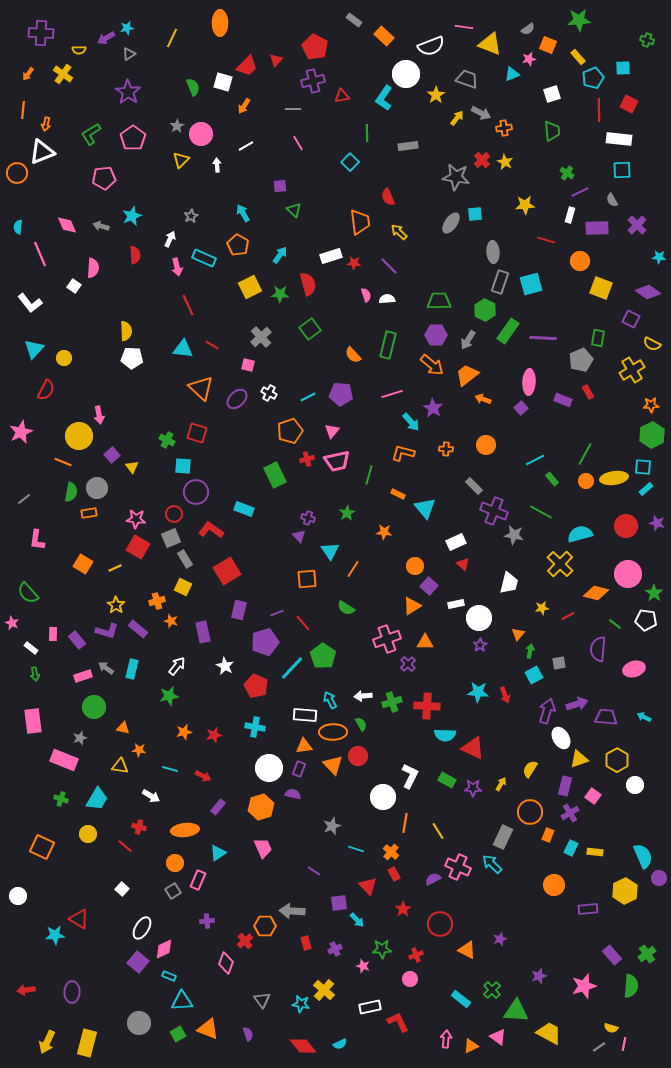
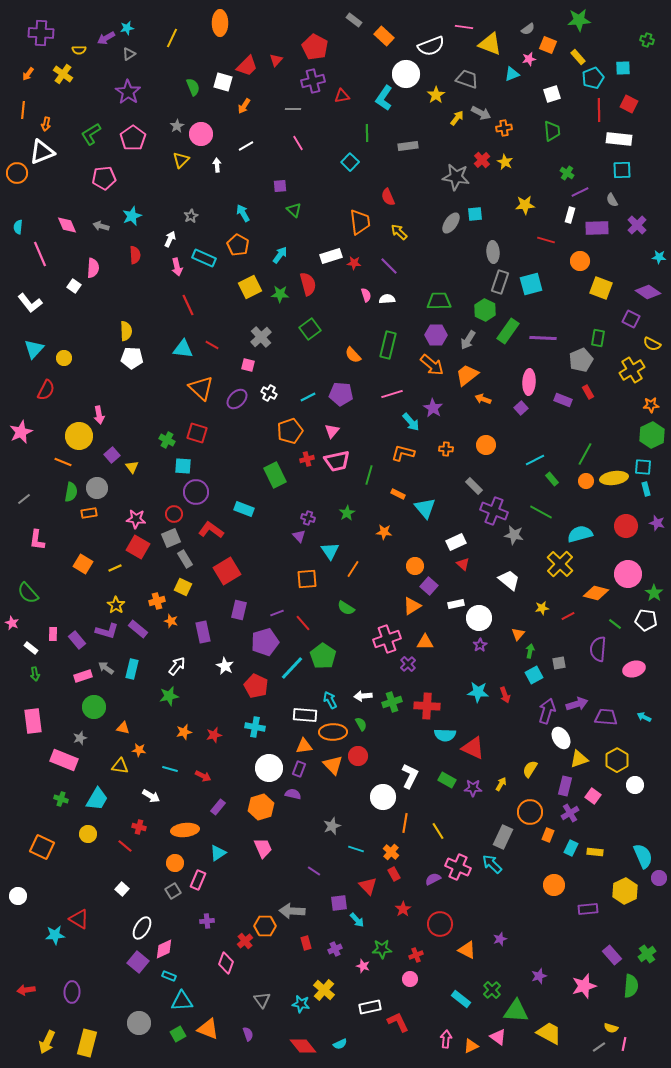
cyan rectangle at (646, 489): rotated 64 degrees counterclockwise
white trapezoid at (509, 583): moved 3 px up; rotated 65 degrees counterclockwise
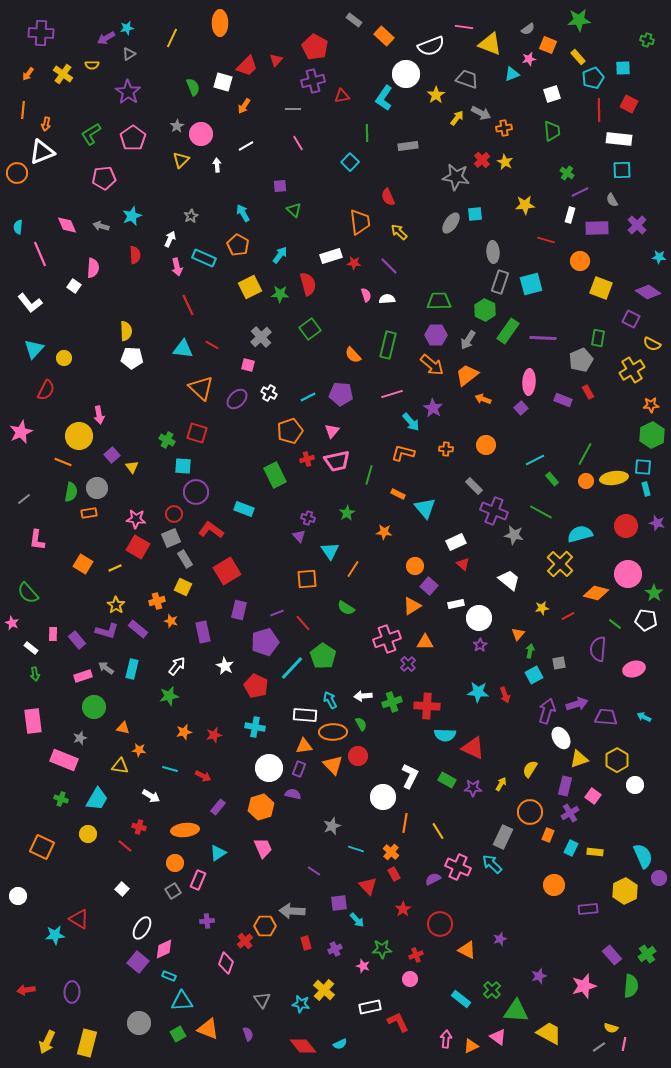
yellow semicircle at (79, 50): moved 13 px right, 15 px down
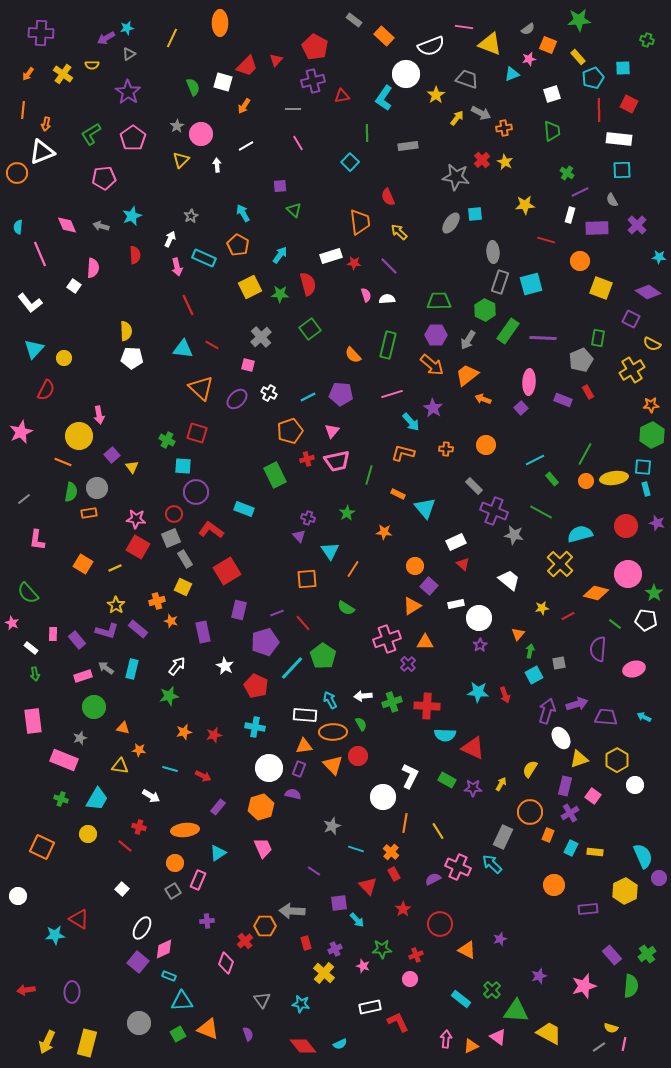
yellow cross at (324, 990): moved 17 px up
